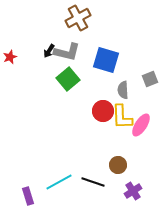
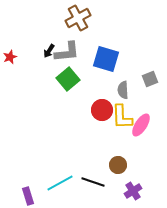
gray L-shape: rotated 20 degrees counterclockwise
blue square: moved 1 px up
red circle: moved 1 px left, 1 px up
cyan line: moved 1 px right, 1 px down
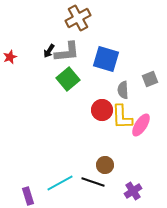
brown circle: moved 13 px left
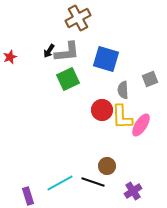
green square: rotated 15 degrees clockwise
brown circle: moved 2 px right, 1 px down
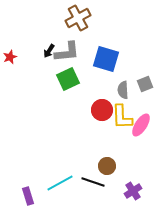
gray square: moved 5 px left, 5 px down
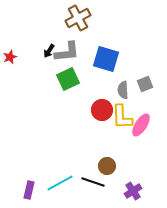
purple rectangle: moved 1 px right, 6 px up; rotated 30 degrees clockwise
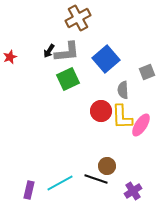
blue square: rotated 32 degrees clockwise
gray square: moved 2 px right, 12 px up
red circle: moved 1 px left, 1 px down
black line: moved 3 px right, 3 px up
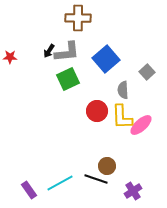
brown cross: rotated 30 degrees clockwise
red star: rotated 24 degrees clockwise
gray square: rotated 21 degrees counterclockwise
red circle: moved 4 px left
pink ellipse: rotated 15 degrees clockwise
purple rectangle: rotated 48 degrees counterclockwise
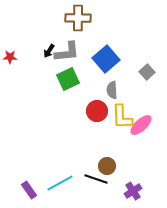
gray semicircle: moved 11 px left
